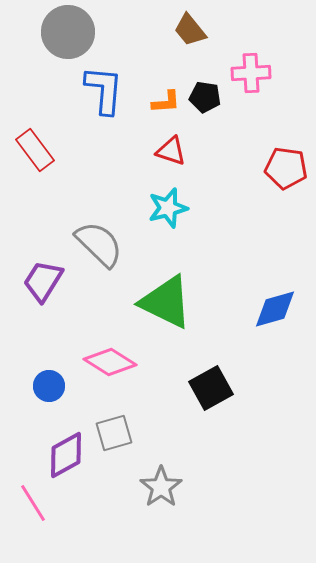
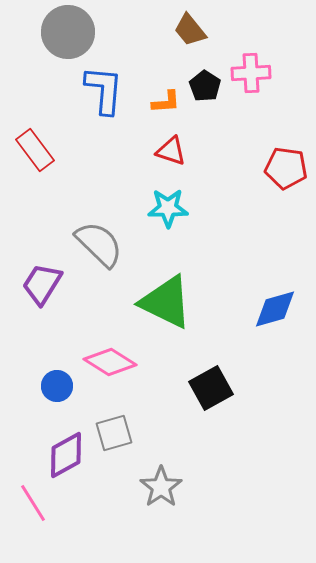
black pentagon: moved 11 px up; rotated 24 degrees clockwise
cyan star: rotated 15 degrees clockwise
purple trapezoid: moved 1 px left, 3 px down
blue circle: moved 8 px right
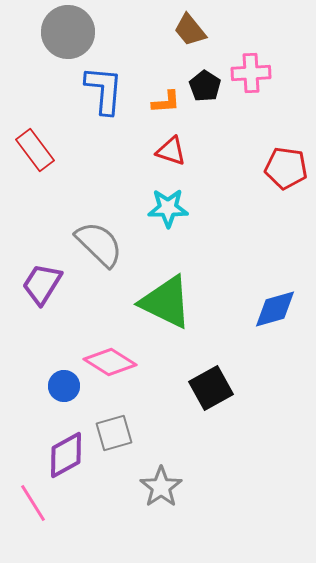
blue circle: moved 7 px right
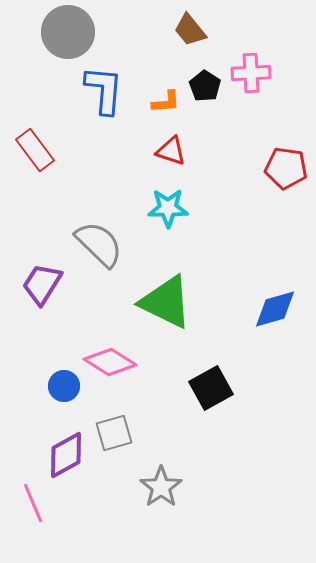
pink line: rotated 9 degrees clockwise
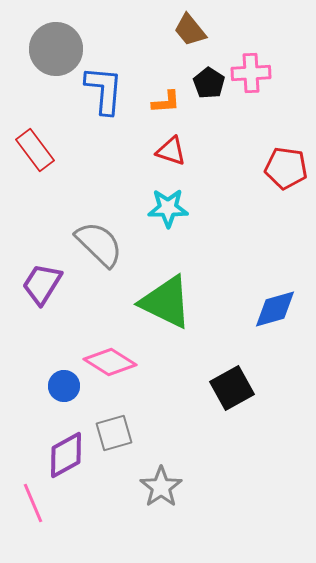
gray circle: moved 12 px left, 17 px down
black pentagon: moved 4 px right, 3 px up
black square: moved 21 px right
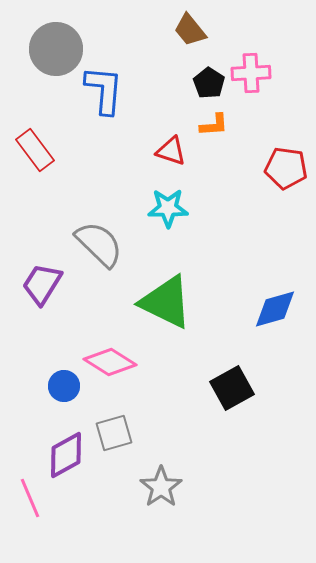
orange L-shape: moved 48 px right, 23 px down
pink line: moved 3 px left, 5 px up
